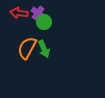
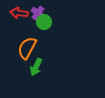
green arrow: moved 8 px left, 18 px down; rotated 48 degrees clockwise
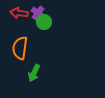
orange semicircle: moved 7 px left; rotated 20 degrees counterclockwise
green arrow: moved 2 px left, 6 px down
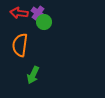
orange semicircle: moved 3 px up
green arrow: moved 1 px left, 2 px down
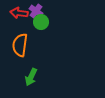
purple cross: moved 2 px left, 2 px up
green circle: moved 3 px left
green arrow: moved 2 px left, 2 px down
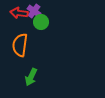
purple cross: moved 2 px left
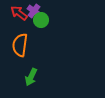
red arrow: rotated 30 degrees clockwise
green circle: moved 2 px up
